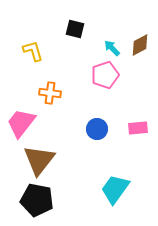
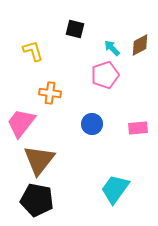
blue circle: moved 5 px left, 5 px up
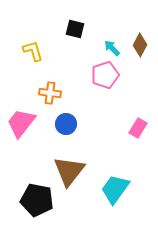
brown diamond: rotated 35 degrees counterclockwise
blue circle: moved 26 px left
pink rectangle: rotated 54 degrees counterclockwise
brown triangle: moved 30 px right, 11 px down
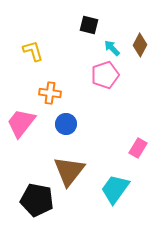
black square: moved 14 px right, 4 px up
pink rectangle: moved 20 px down
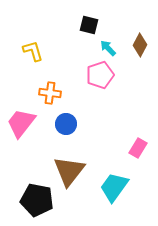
cyan arrow: moved 4 px left
pink pentagon: moved 5 px left
cyan trapezoid: moved 1 px left, 2 px up
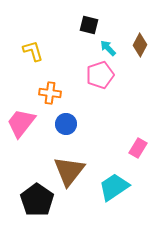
cyan trapezoid: rotated 20 degrees clockwise
black pentagon: rotated 24 degrees clockwise
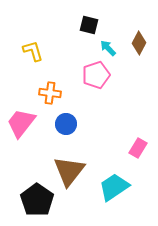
brown diamond: moved 1 px left, 2 px up
pink pentagon: moved 4 px left
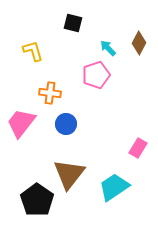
black square: moved 16 px left, 2 px up
brown triangle: moved 3 px down
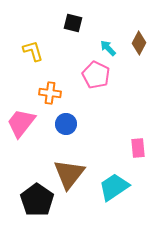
pink pentagon: rotated 28 degrees counterclockwise
pink rectangle: rotated 36 degrees counterclockwise
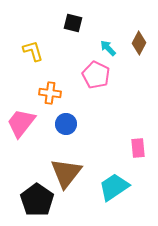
brown triangle: moved 3 px left, 1 px up
